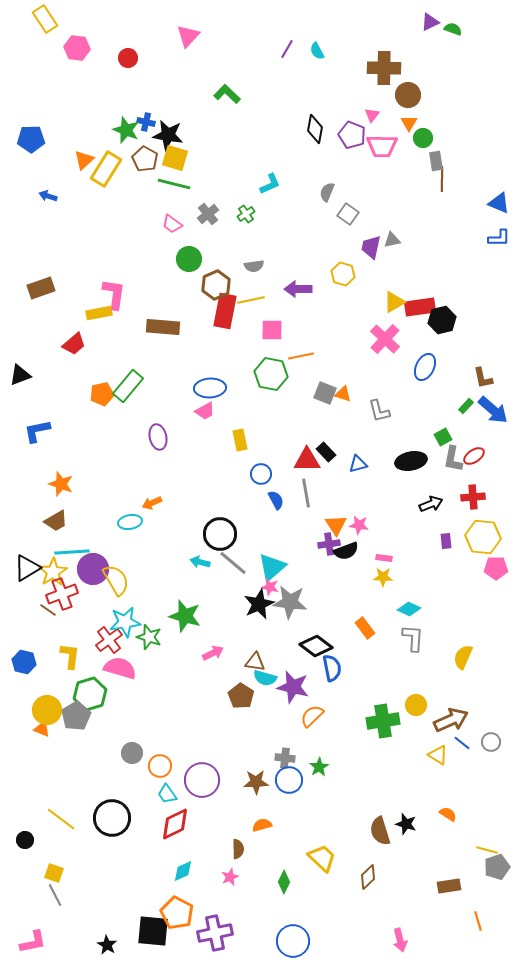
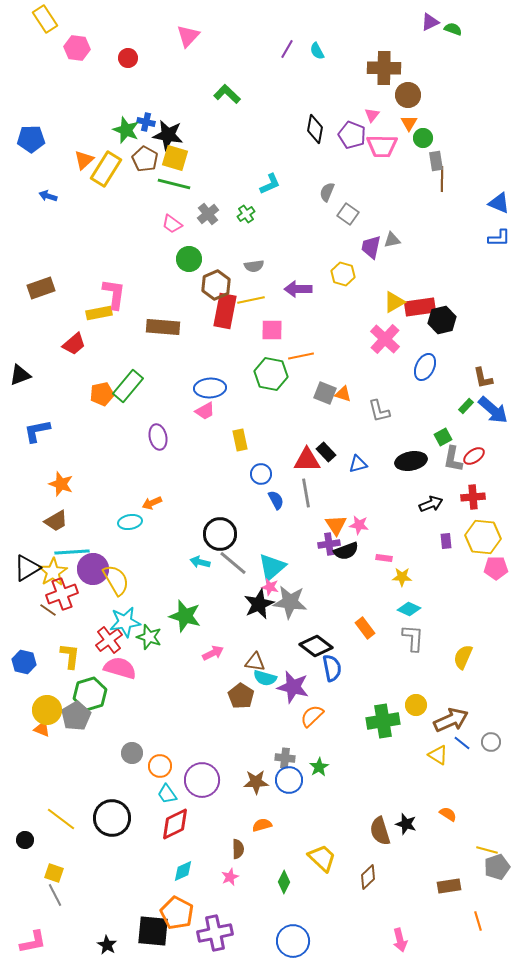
yellow star at (383, 577): moved 19 px right
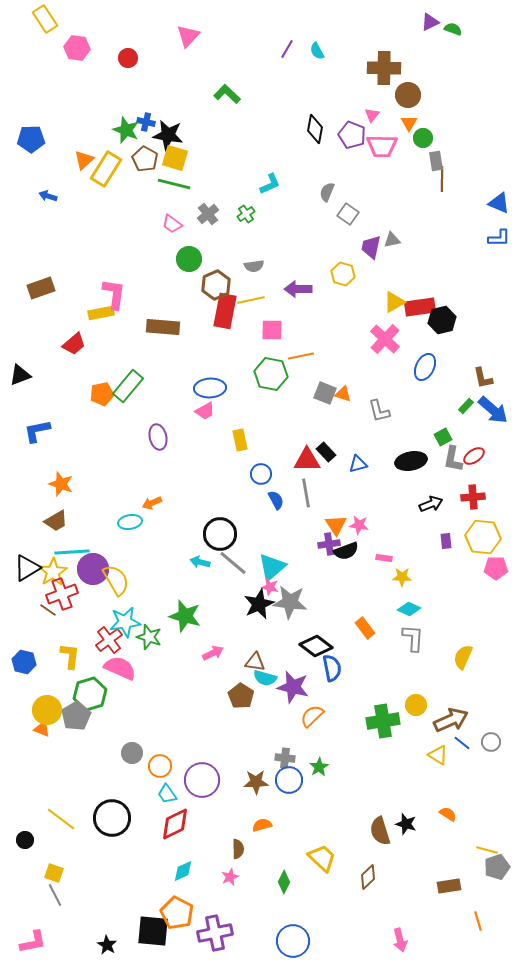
yellow rectangle at (99, 313): moved 2 px right
pink semicircle at (120, 668): rotated 8 degrees clockwise
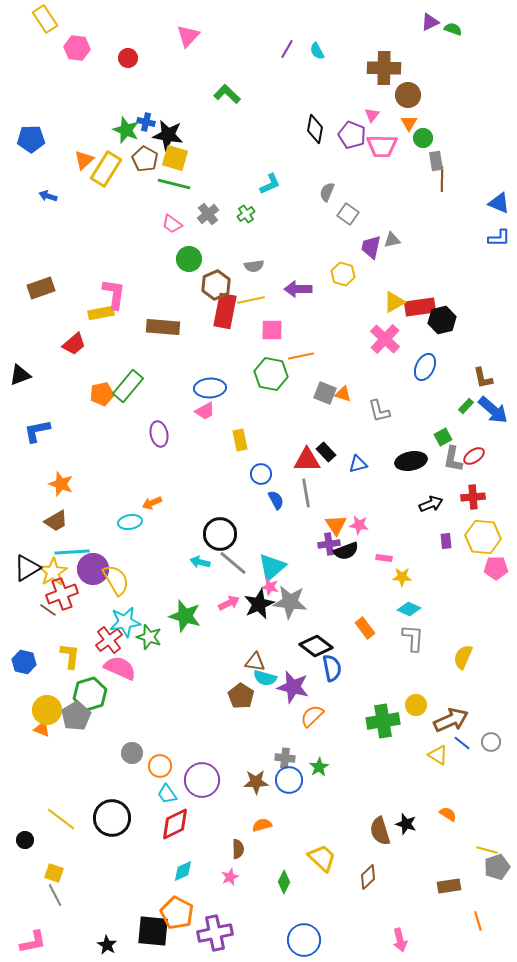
purple ellipse at (158, 437): moved 1 px right, 3 px up
pink arrow at (213, 653): moved 16 px right, 50 px up
blue circle at (293, 941): moved 11 px right, 1 px up
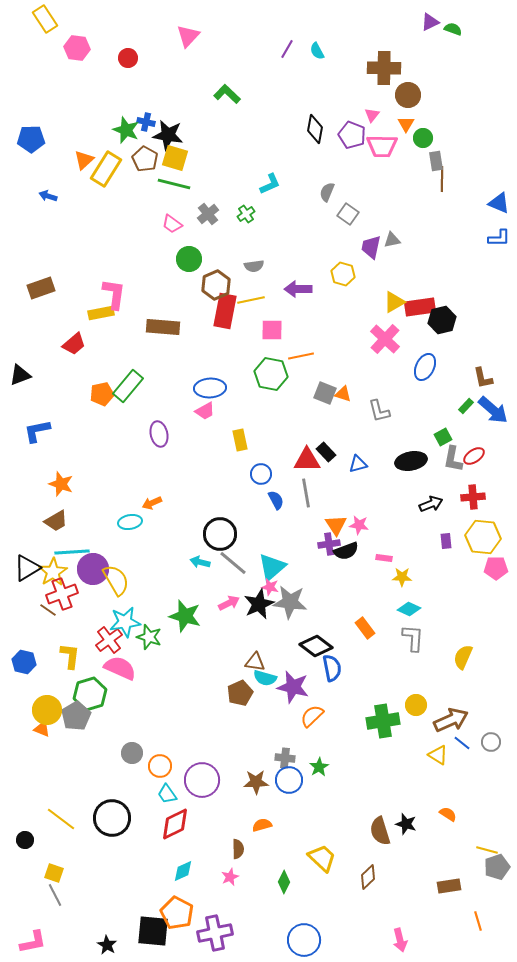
orange triangle at (409, 123): moved 3 px left, 1 px down
brown pentagon at (241, 696): moved 1 px left, 3 px up; rotated 15 degrees clockwise
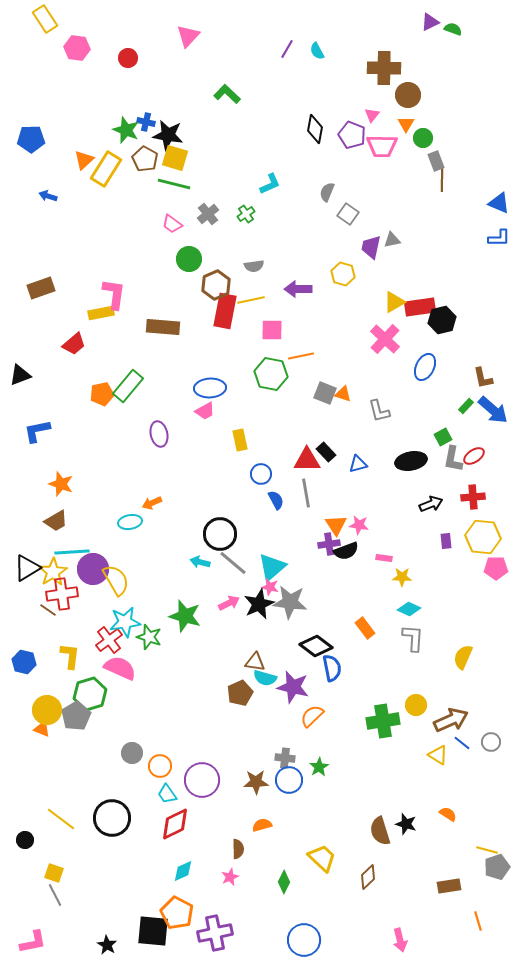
gray rectangle at (436, 161): rotated 12 degrees counterclockwise
red cross at (62, 594): rotated 12 degrees clockwise
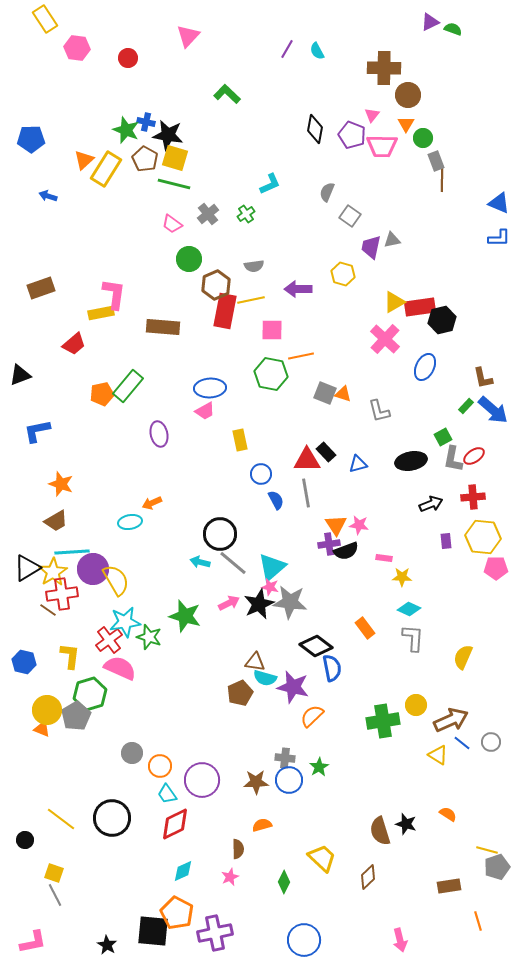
gray square at (348, 214): moved 2 px right, 2 px down
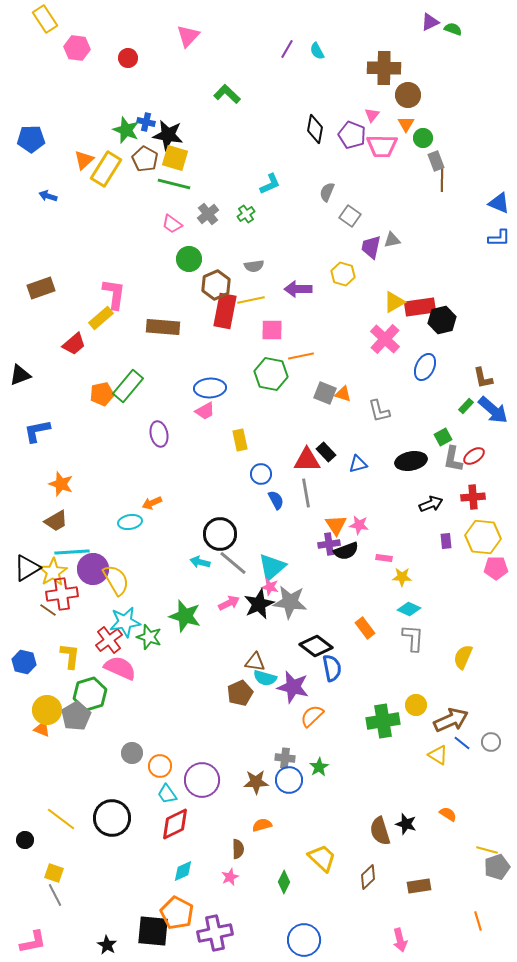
yellow rectangle at (101, 313): moved 5 px down; rotated 30 degrees counterclockwise
brown rectangle at (449, 886): moved 30 px left
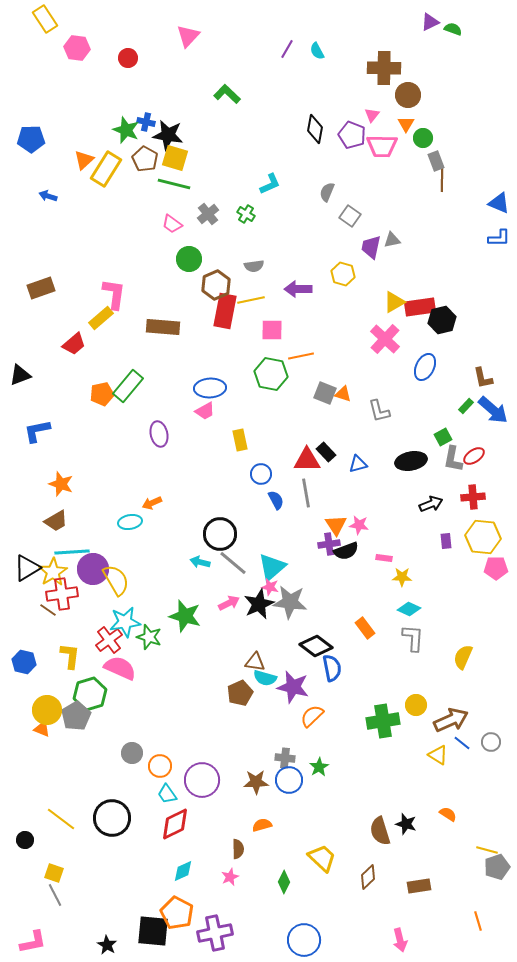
green cross at (246, 214): rotated 24 degrees counterclockwise
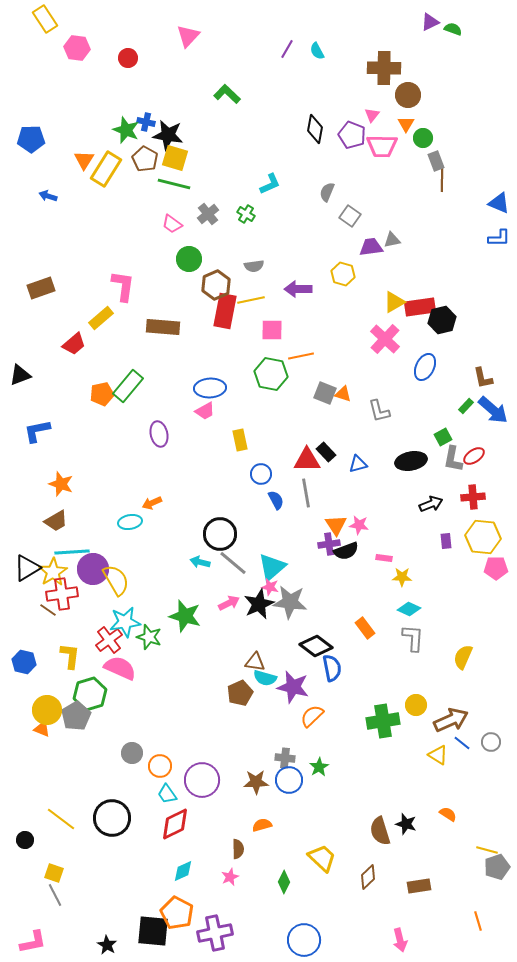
orange triangle at (84, 160): rotated 15 degrees counterclockwise
purple trapezoid at (371, 247): rotated 70 degrees clockwise
pink L-shape at (114, 294): moved 9 px right, 8 px up
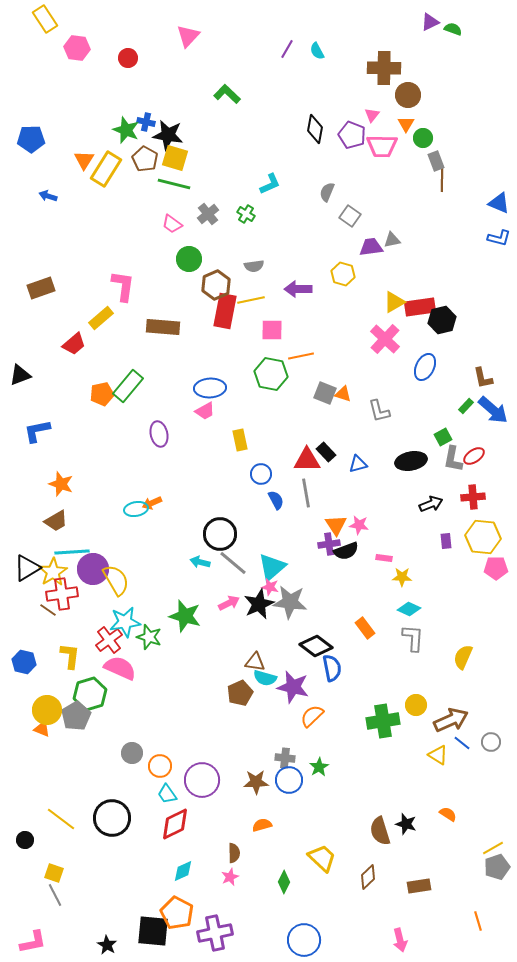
blue L-shape at (499, 238): rotated 15 degrees clockwise
cyan ellipse at (130, 522): moved 6 px right, 13 px up
brown semicircle at (238, 849): moved 4 px left, 4 px down
yellow line at (487, 850): moved 6 px right, 2 px up; rotated 45 degrees counterclockwise
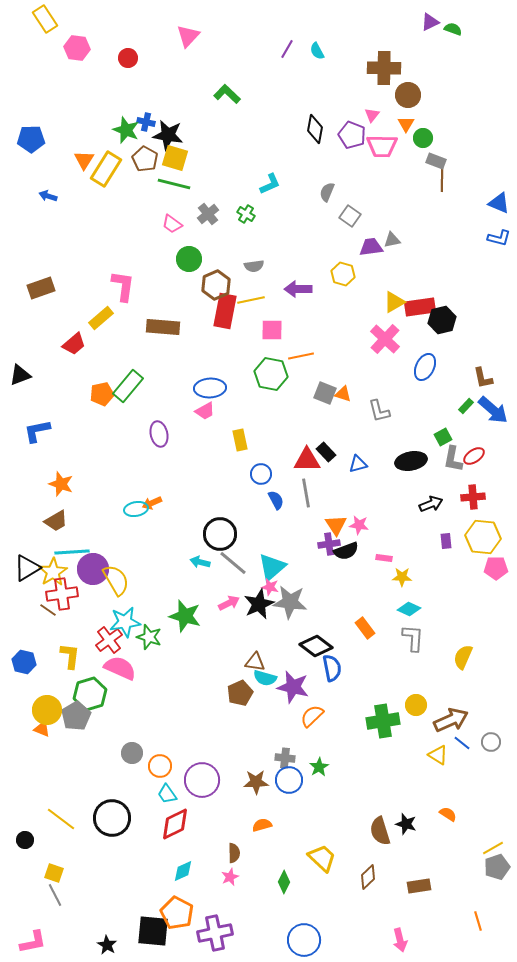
gray rectangle at (436, 161): rotated 48 degrees counterclockwise
